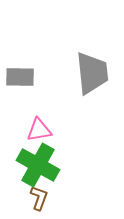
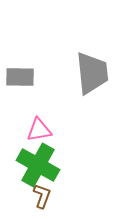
brown L-shape: moved 3 px right, 2 px up
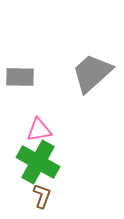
gray trapezoid: rotated 126 degrees counterclockwise
green cross: moved 3 px up
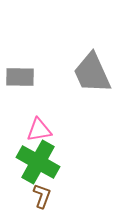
gray trapezoid: rotated 72 degrees counterclockwise
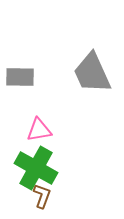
green cross: moved 2 px left, 6 px down
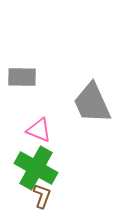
gray trapezoid: moved 30 px down
gray rectangle: moved 2 px right
pink triangle: rotated 32 degrees clockwise
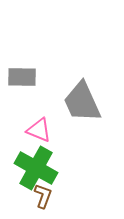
gray trapezoid: moved 10 px left, 1 px up
brown L-shape: moved 1 px right
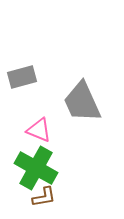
gray rectangle: rotated 16 degrees counterclockwise
brown L-shape: moved 1 px right, 1 px down; rotated 60 degrees clockwise
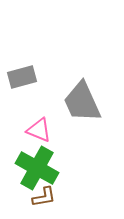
green cross: moved 1 px right
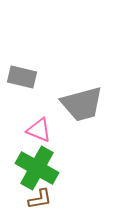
gray rectangle: rotated 28 degrees clockwise
gray trapezoid: moved 2 px down; rotated 81 degrees counterclockwise
brown L-shape: moved 4 px left, 2 px down
